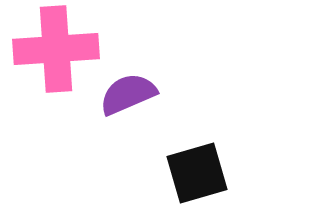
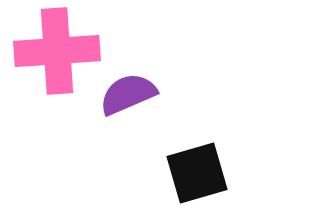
pink cross: moved 1 px right, 2 px down
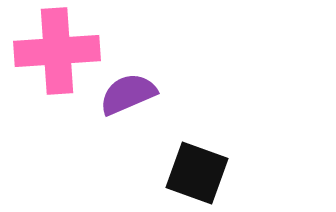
black square: rotated 36 degrees clockwise
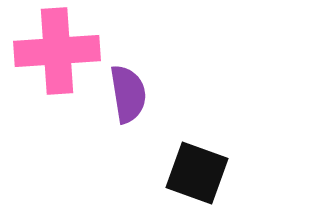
purple semicircle: rotated 104 degrees clockwise
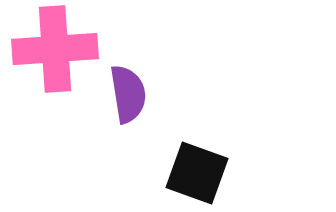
pink cross: moved 2 px left, 2 px up
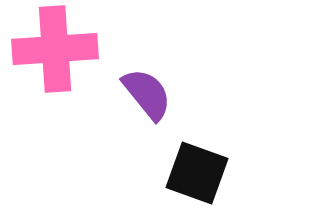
purple semicircle: moved 19 px right; rotated 30 degrees counterclockwise
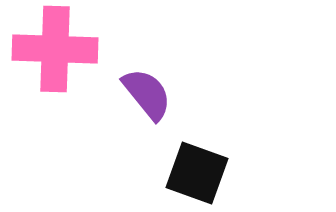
pink cross: rotated 6 degrees clockwise
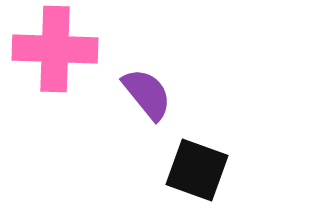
black square: moved 3 px up
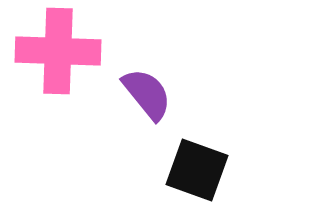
pink cross: moved 3 px right, 2 px down
